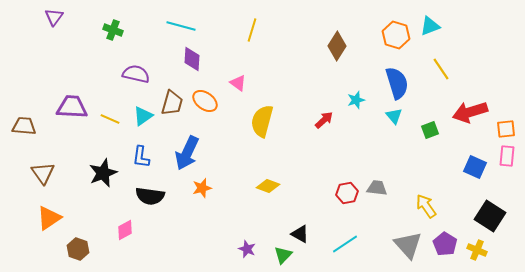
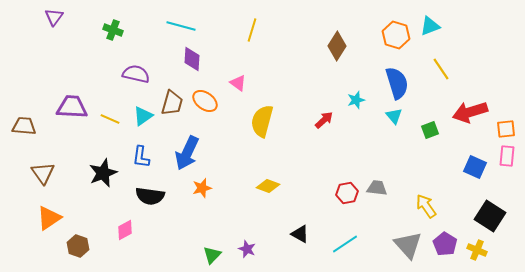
brown hexagon at (78, 249): moved 3 px up
green triangle at (283, 255): moved 71 px left
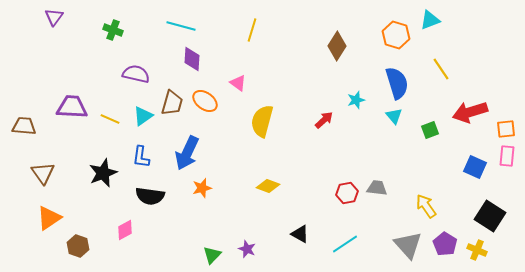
cyan triangle at (430, 26): moved 6 px up
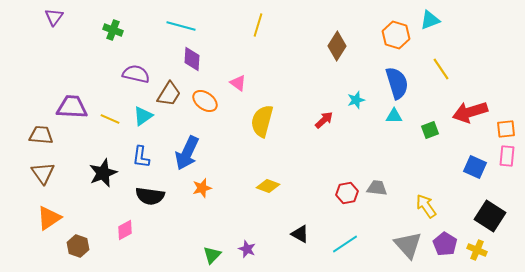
yellow line at (252, 30): moved 6 px right, 5 px up
brown trapezoid at (172, 103): moved 3 px left, 9 px up; rotated 16 degrees clockwise
cyan triangle at (394, 116): rotated 48 degrees counterclockwise
brown trapezoid at (24, 126): moved 17 px right, 9 px down
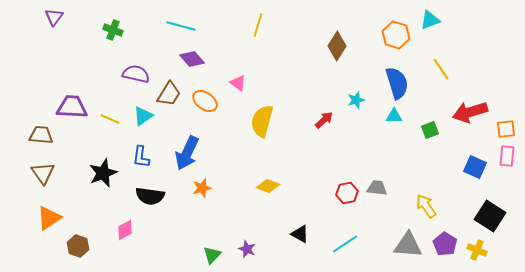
purple diamond at (192, 59): rotated 45 degrees counterclockwise
gray triangle at (408, 245): rotated 44 degrees counterclockwise
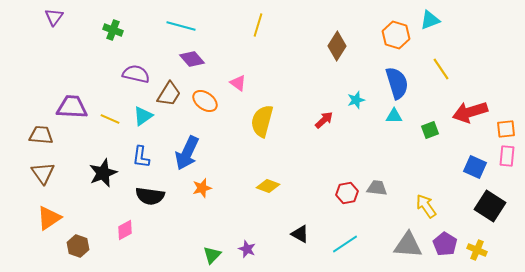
black square at (490, 216): moved 10 px up
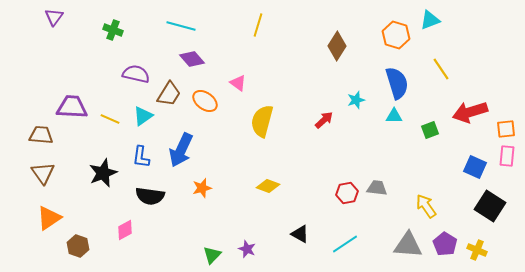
blue arrow at (187, 153): moved 6 px left, 3 px up
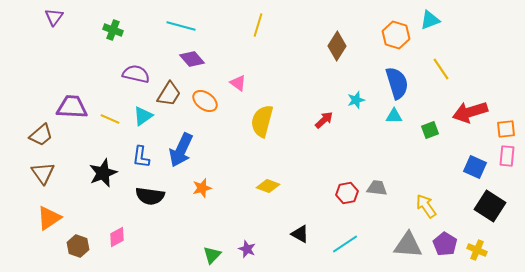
brown trapezoid at (41, 135): rotated 135 degrees clockwise
pink diamond at (125, 230): moved 8 px left, 7 px down
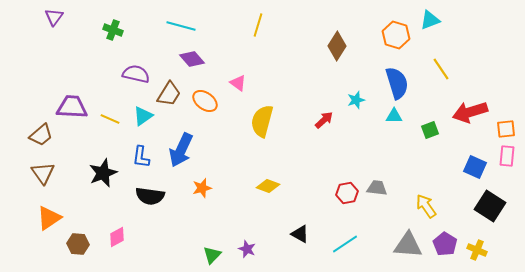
brown hexagon at (78, 246): moved 2 px up; rotated 15 degrees counterclockwise
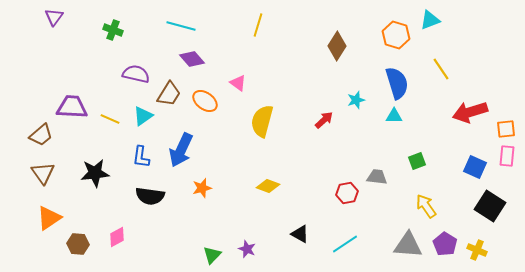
green square at (430, 130): moved 13 px left, 31 px down
black star at (103, 173): moved 8 px left; rotated 16 degrees clockwise
gray trapezoid at (377, 188): moved 11 px up
